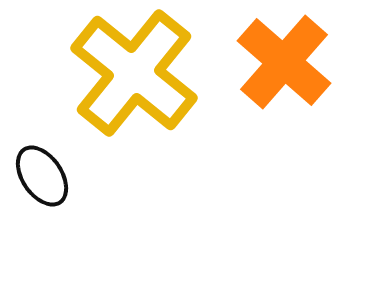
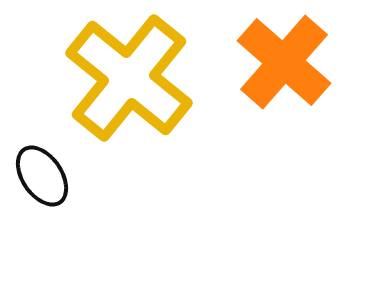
yellow cross: moved 5 px left, 5 px down
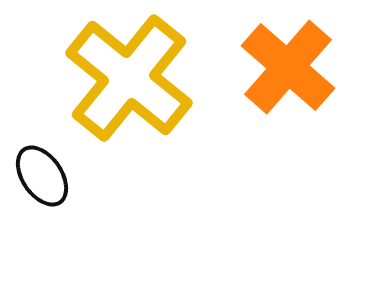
orange cross: moved 4 px right, 5 px down
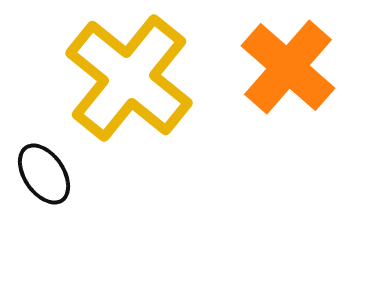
black ellipse: moved 2 px right, 2 px up
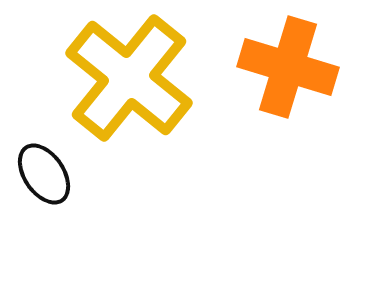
orange cross: rotated 24 degrees counterclockwise
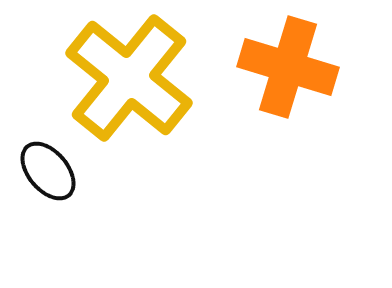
black ellipse: moved 4 px right, 3 px up; rotated 6 degrees counterclockwise
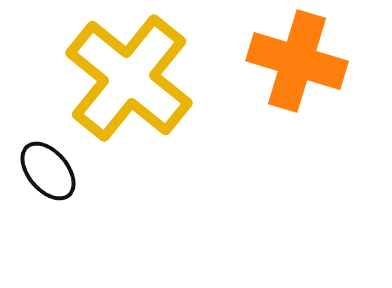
orange cross: moved 9 px right, 6 px up
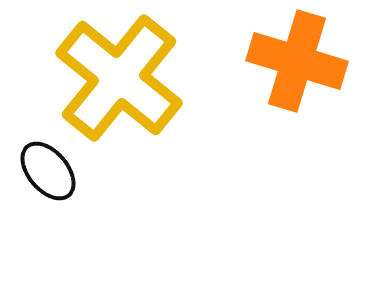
yellow cross: moved 10 px left
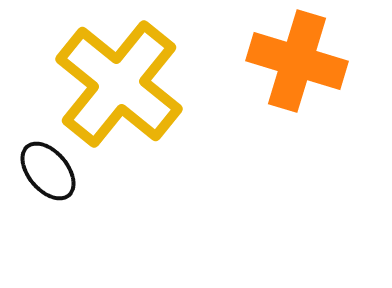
yellow cross: moved 6 px down
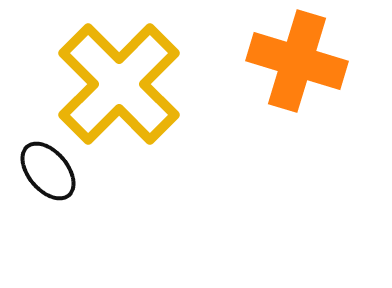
yellow cross: rotated 6 degrees clockwise
